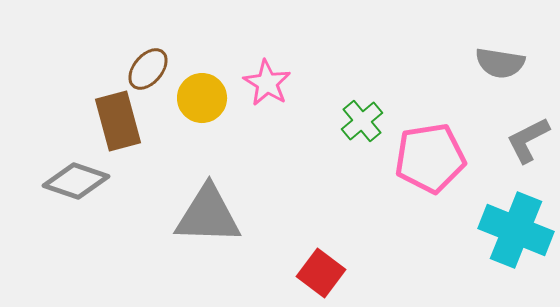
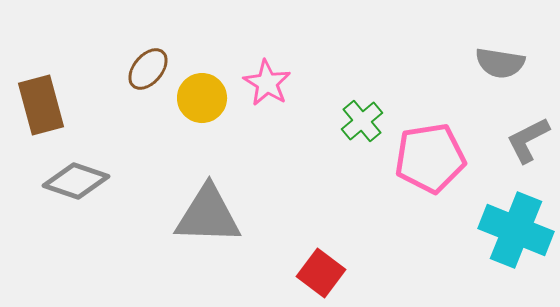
brown rectangle: moved 77 px left, 16 px up
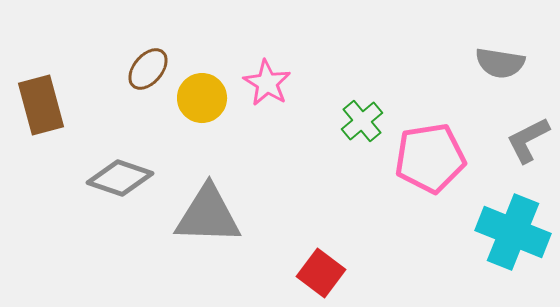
gray diamond: moved 44 px right, 3 px up
cyan cross: moved 3 px left, 2 px down
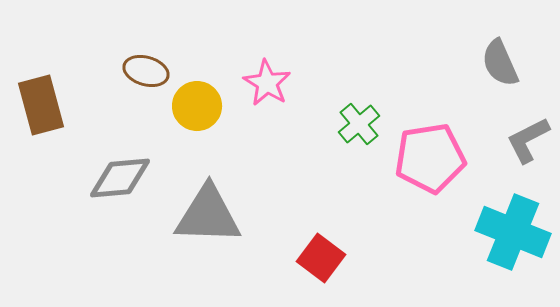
gray semicircle: rotated 57 degrees clockwise
brown ellipse: moved 2 px left, 2 px down; rotated 66 degrees clockwise
yellow circle: moved 5 px left, 8 px down
green cross: moved 3 px left, 3 px down
gray diamond: rotated 24 degrees counterclockwise
red square: moved 15 px up
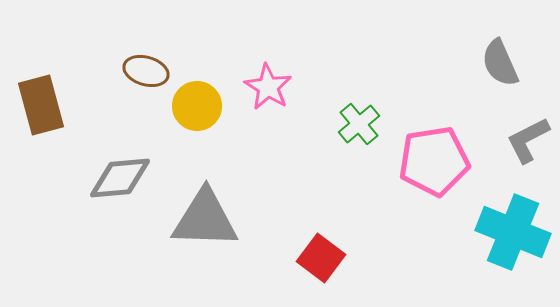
pink star: moved 1 px right, 4 px down
pink pentagon: moved 4 px right, 3 px down
gray triangle: moved 3 px left, 4 px down
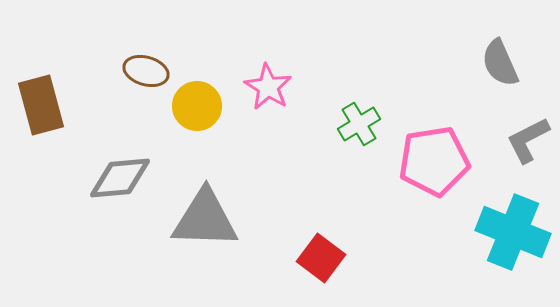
green cross: rotated 9 degrees clockwise
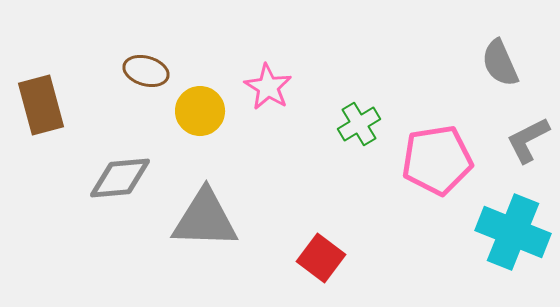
yellow circle: moved 3 px right, 5 px down
pink pentagon: moved 3 px right, 1 px up
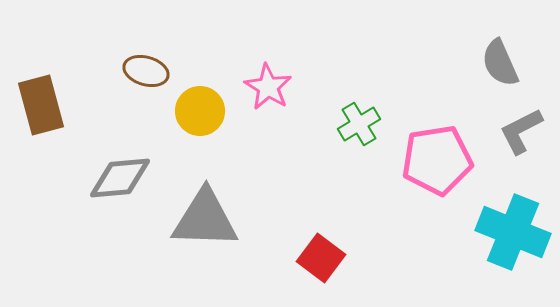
gray L-shape: moved 7 px left, 9 px up
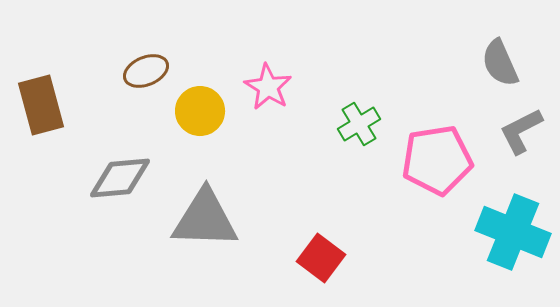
brown ellipse: rotated 39 degrees counterclockwise
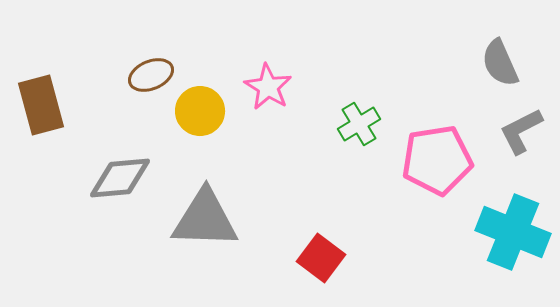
brown ellipse: moved 5 px right, 4 px down
